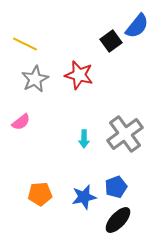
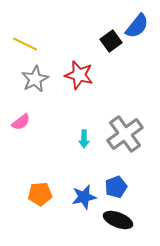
black ellipse: rotated 68 degrees clockwise
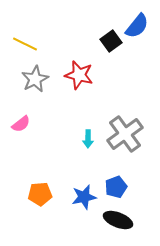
pink semicircle: moved 2 px down
cyan arrow: moved 4 px right
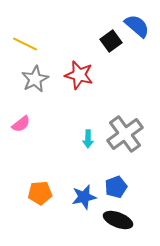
blue semicircle: rotated 88 degrees counterclockwise
orange pentagon: moved 1 px up
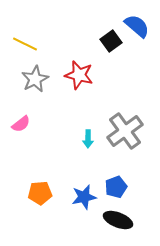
gray cross: moved 3 px up
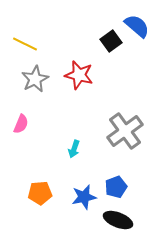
pink semicircle: rotated 30 degrees counterclockwise
cyan arrow: moved 14 px left, 10 px down; rotated 18 degrees clockwise
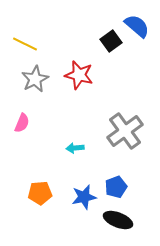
pink semicircle: moved 1 px right, 1 px up
cyan arrow: moved 1 px right, 1 px up; rotated 66 degrees clockwise
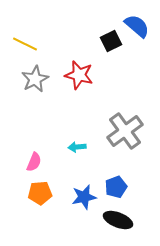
black square: rotated 10 degrees clockwise
pink semicircle: moved 12 px right, 39 px down
cyan arrow: moved 2 px right, 1 px up
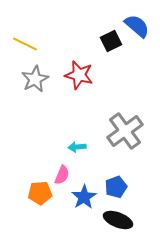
pink semicircle: moved 28 px right, 13 px down
blue star: rotated 20 degrees counterclockwise
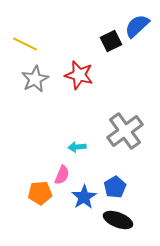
blue semicircle: rotated 84 degrees counterclockwise
blue pentagon: moved 1 px left; rotated 10 degrees counterclockwise
